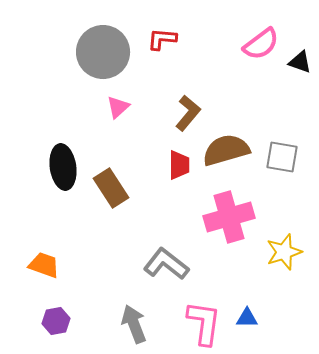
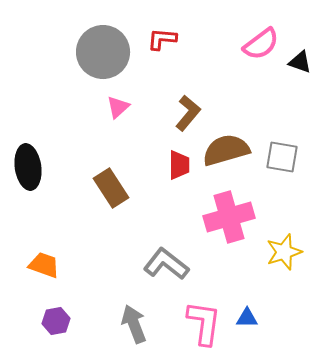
black ellipse: moved 35 px left
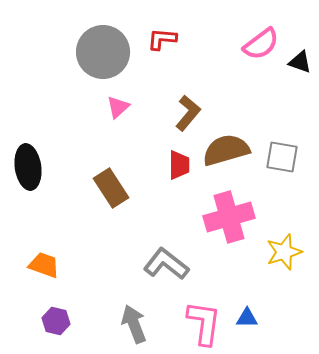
purple hexagon: rotated 24 degrees clockwise
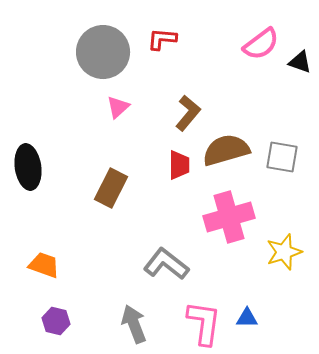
brown rectangle: rotated 60 degrees clockwise
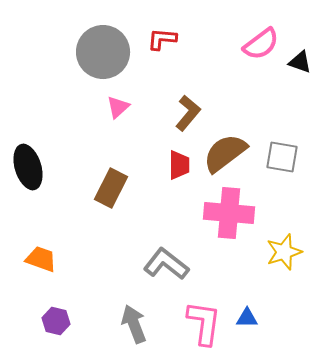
brown semicircle: moved 1 px left, 3 px down; rotated 21 degrees counterclockwise
black ellipse: rotated 9 degrees counterclockwise
pink cross: moved 4 px up; rotated 21 degrees clockwise
orange trapezoid: moved 3 px left, 6 px up
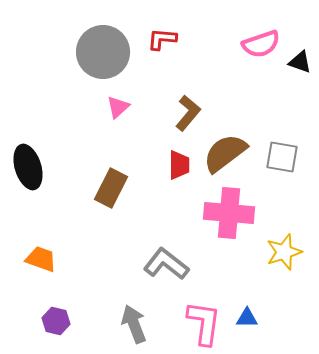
pink semicircle: rotated 18 degrees clockwise
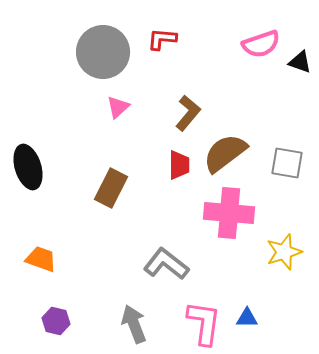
gray square: moved 5 px right, 6 px down
